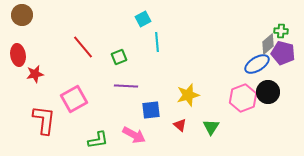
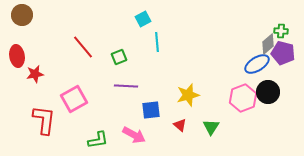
red ellipse: moved 1 px left, 1 px down
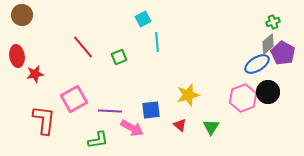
green cross: moved 8 px left, 9 px up; rotated 24 degrees counterclockwise
purple pentagon: rotated 15 degrees clockwise
purple line: moved 16 px left, 25 px down
pink arrow: moved 2 px left, 7 px up
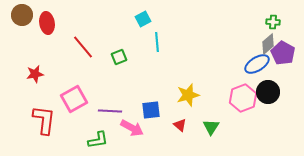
green cross: rotated 24 degrees clockwise
red ellipse: moved 30 px right, 33 px up
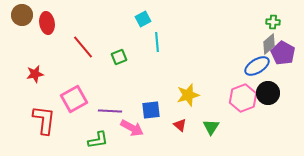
gray diamond: moved 1 px right
blue ellipse: moved 2 px down
black circle: moved 1 px down
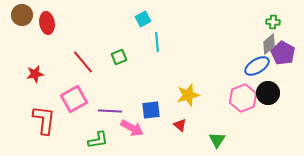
red line: moved 15 px down
green triangle: moved 6 px right, 13 px down
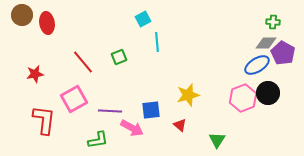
gray diamond: moved 3 px left, 1 px up; rotated 40 degrees clockwise
blue ellipse: moved 1 px up
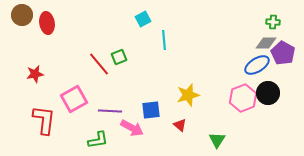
cyan line: moved 7 px right, 2 px up
red line: moved 16 px right, 2 px down
